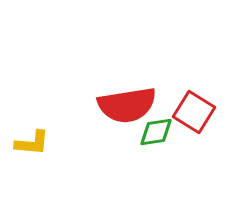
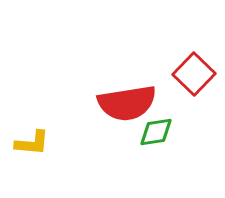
red semicircle: moved 2 px up
red square: moved 38 px up; rotated 12 degrees clockwise
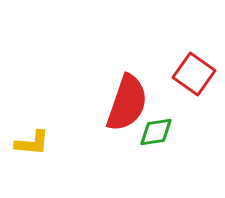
red square: rotated 9 degrees counterclockwise
red semicircle: rotated 62 degrees counterclockwise
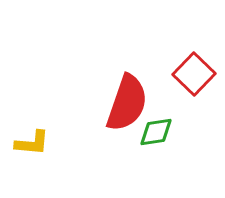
red square: rotated 9 degrees clockwise
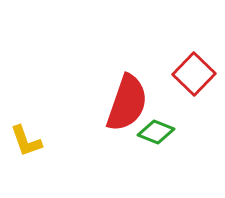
green diamond: rotated 30 degrees clockwise
yellow L-shape: moved 6 px left, 2 px up; rotated 66 degrees clockwise
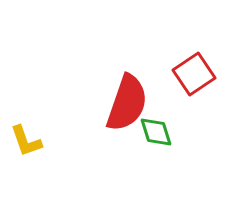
red square: rotated 12 degrees clockwise
green diamond: rotated 51 degrees clockwise
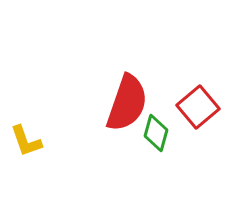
red square: moved 4 px right, 33 px down; rotated 6 degrees counterclockwise
green diamond: moved 1 px down; rotated 33 degrees clockwise
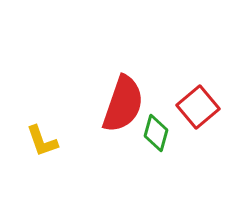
red semicircle: moved 4 px left, 1 px down
yellow L-shape: moved 16 px right
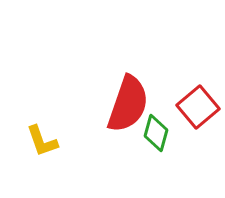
red semicircle: moved 5 px right
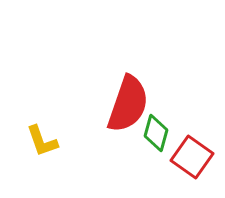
red square: moved 6 px left, 50 px down; rotated 15 degrees counterclockwise
